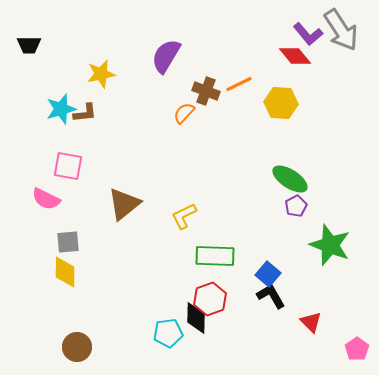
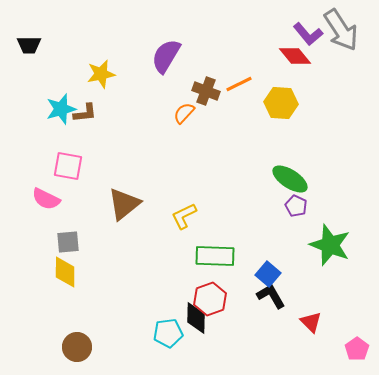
purple pentagon: rotated 20 degrees counterclockwise
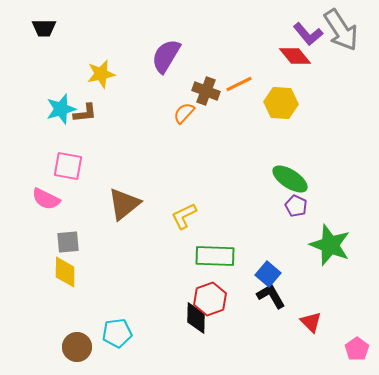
black trapezoid: moved 15 px right, 17 px up
cyan pentagon: moved 51 px left
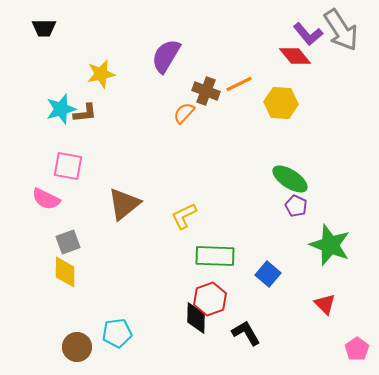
gray square: rotated 15 degrees counterclockwise
black L-shape: moved 25 px left, 37 px down
red triangle: moved 14 px right, 18 px up
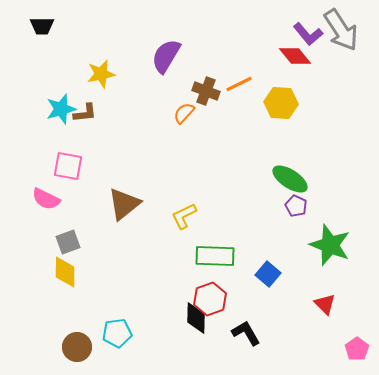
black trapezoid: moved 2 px left, 2 px up
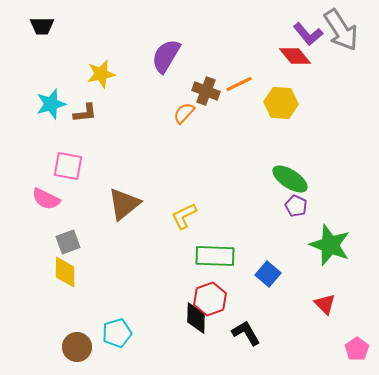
cyan star: moved 10 px left, 5 px up
cyan pentagon: rotated 8 degrees counterclockwise
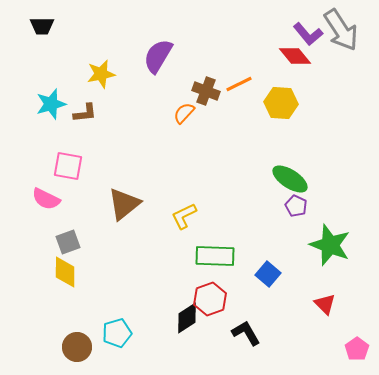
purple semicircle: moved 8 px left
black diamond: moved 9 px left; rotated 56 degrees clockwise
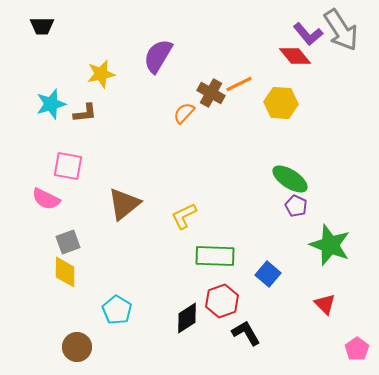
brown cross: moved 5 px right, 2 px down; rotated 8 degrees clockwise
red hexagon: moved 12 px right, 2 px down
cyan pentagon: moved 23 px up; rotated 24 degrees counterclockwise
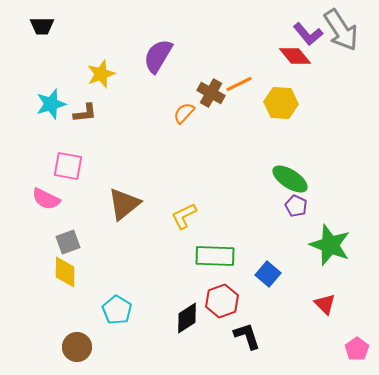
yellow star: rotated 8 degrees counterclockwise
black L-shape: moved 1 px right, 3 px down; rotated 12 degrees clockwise
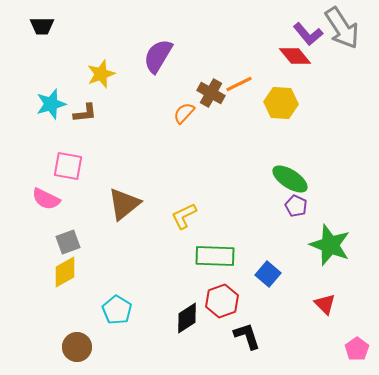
gray arrow: moved 1 px right, 2 px up
yellow diamond: rotated 60 degrees clockwise
